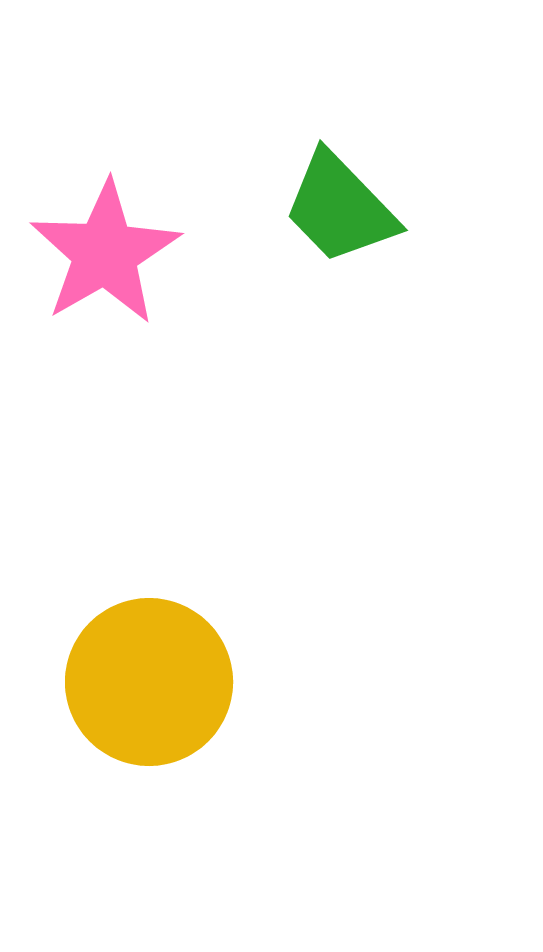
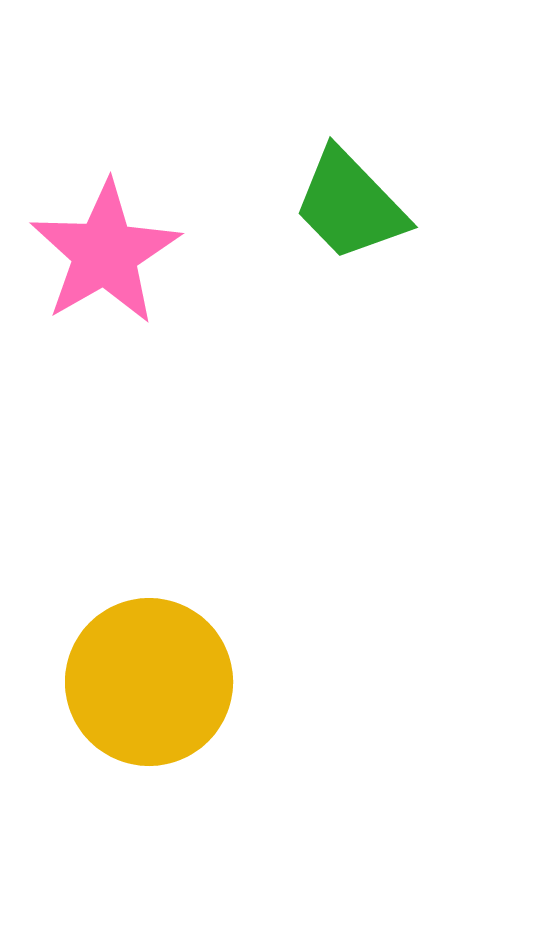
green trapezoid: moved 10 px right, 3 px up
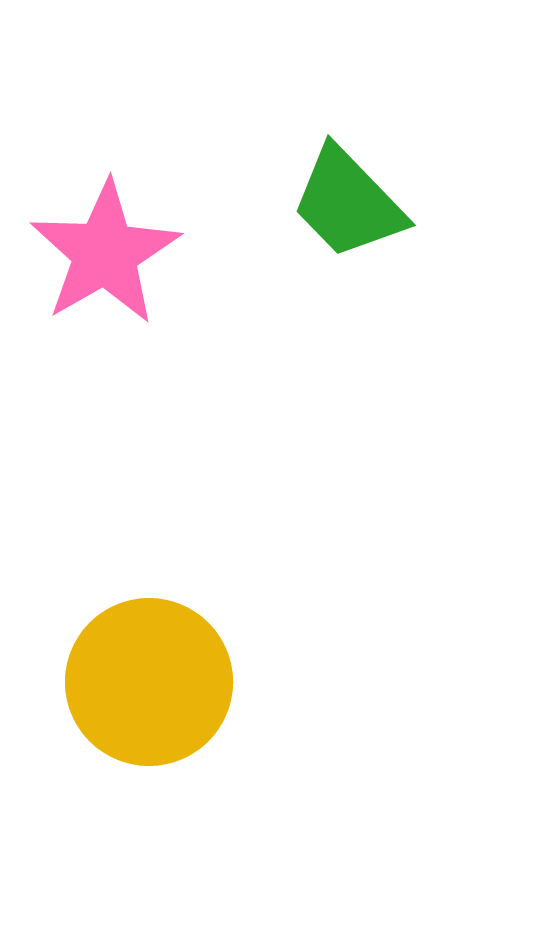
green trapezoid: moved 2 px left, 2 px up
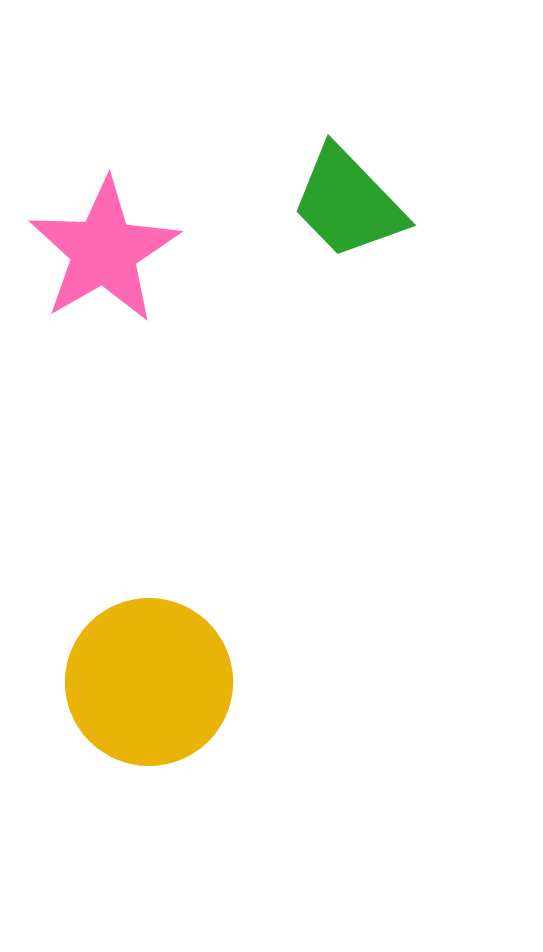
pink star: moved 1 px left, 2 px up
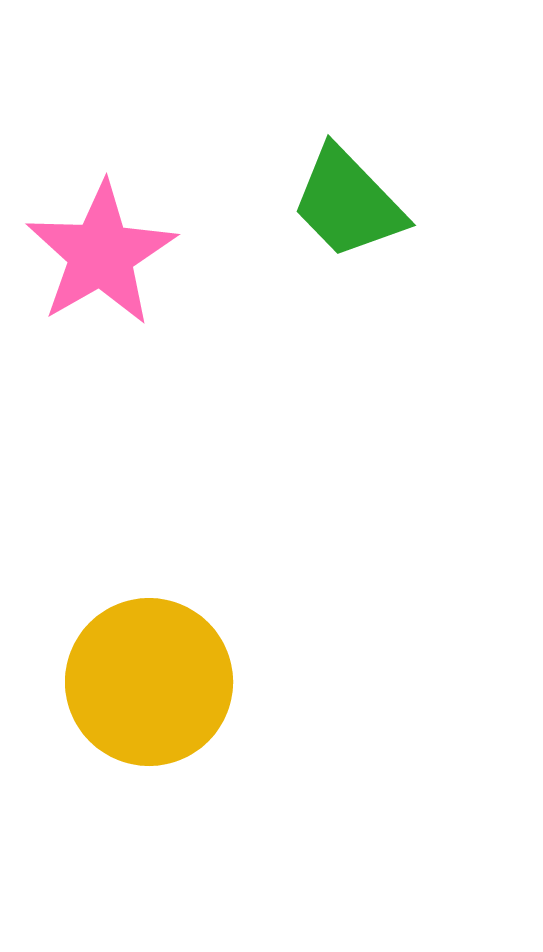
pink star: moved 3 px left, 3 px down
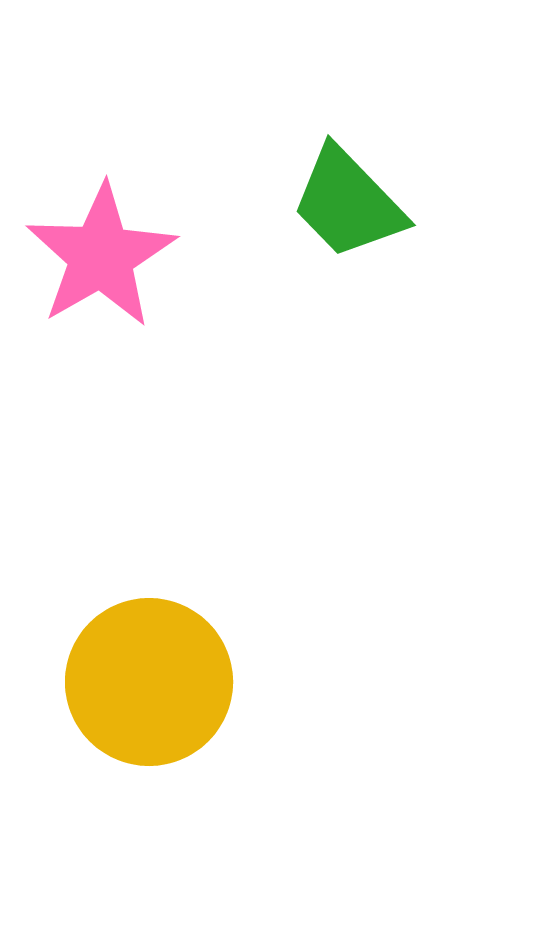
pink star: moved 2 px down
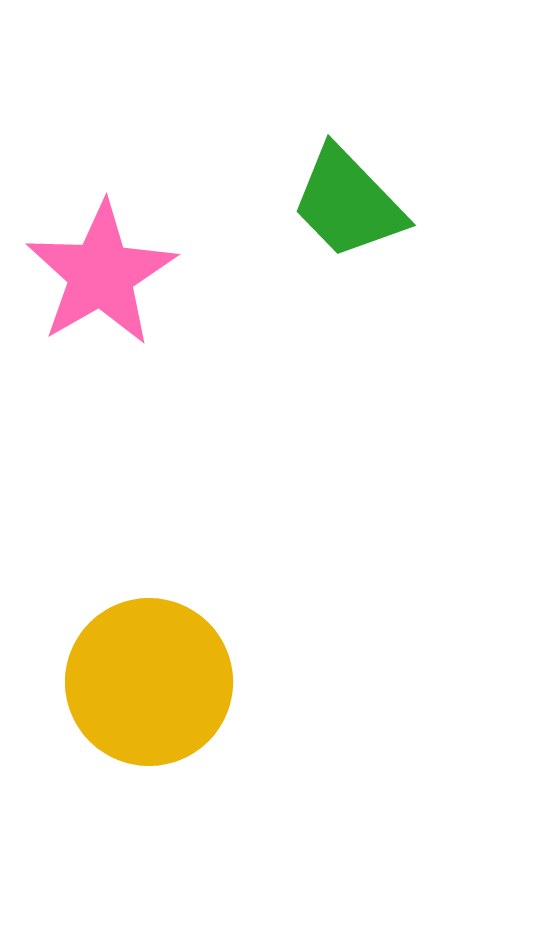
pink star: moved 18 px down
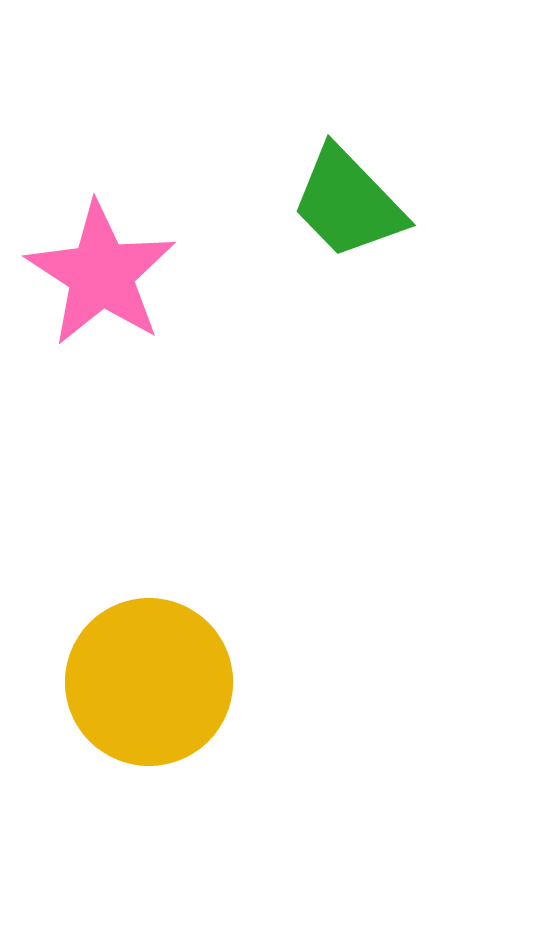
pink star: rotated 9 degrees counterclockwise
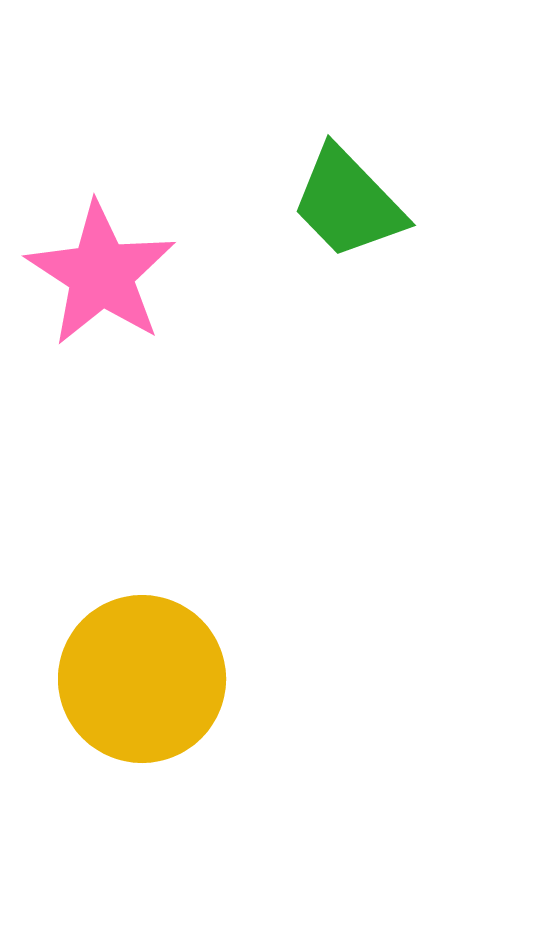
yellow circle: moved 7 px left, 3 px up
